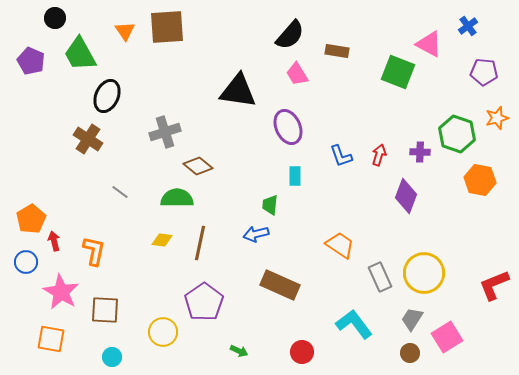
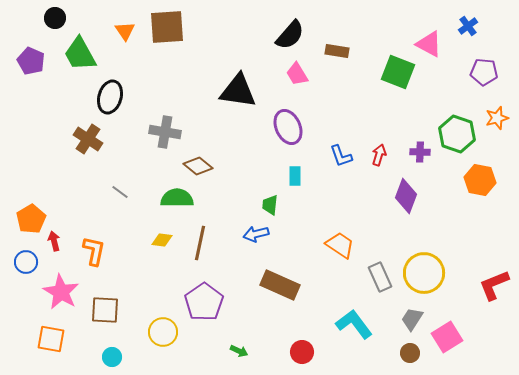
black ellipse at (107, 96): moved 3 px right, 1 px down; rotated 8 degrees counterclockwise
gray cross at (165, 132): rotated 28 degrees clockwise
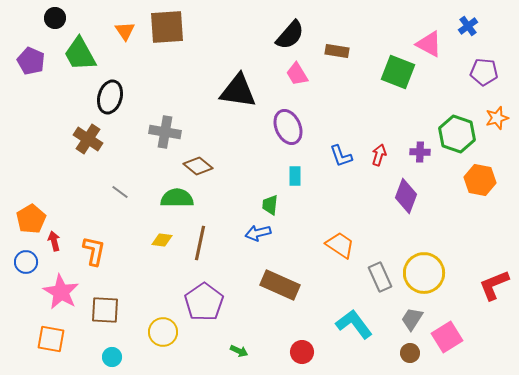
blue arrow at (256, 234): moved 2 px right, 1 px up
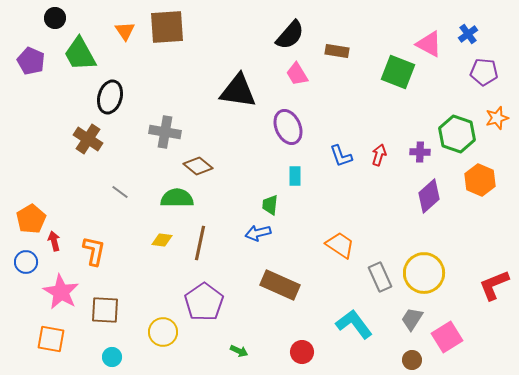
blue cross at (468, 26): moved 8 px down
orange hexagon at (480, 180): rotated 12 degrees clockwise
purple diamond at (406, 196): moved 23 px right; rotated 28 degrees clockwise
brown circle at (410, 353): moved 2 px right, 7 px down
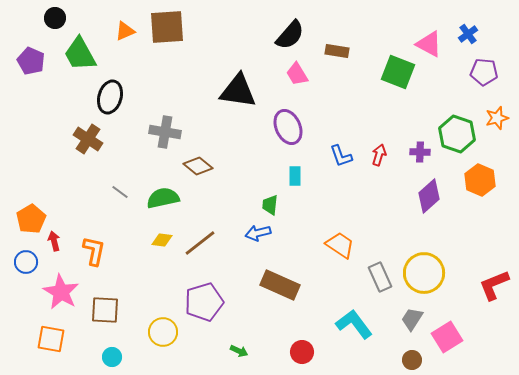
orange triangle at (125, 31): rotated 40 degrees clockwise
green semicircle at (177, 198): moved 14 px left; rotated 12 degrees counterclockwise
brown line at (200, 243): rotated 40 degrees clockwise
purple pentagon at (204, 302): rotated 18 degrees clockwise
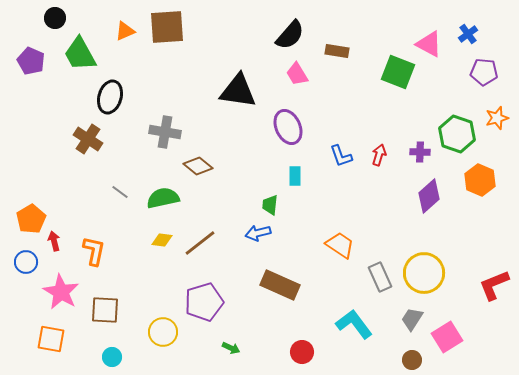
green arrow at (239, 351): moved 8 px left, 3 px up
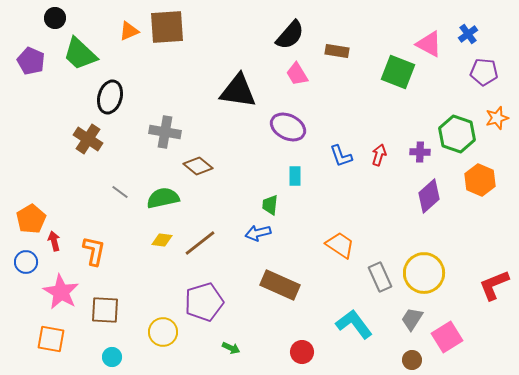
orange triangle at (125, 31): moved 4 px right
green trapezoid at (80, 54): rotated 18 degrees counterclockwise
purple ellipse at (288, 127): rotated 40 degrees counterclockwise
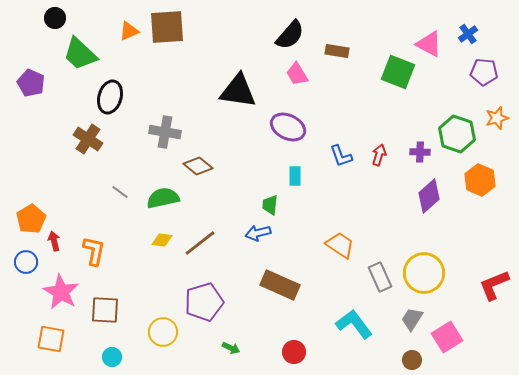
purple pentagon at (31, 61): moved 22 px down
red circle at (302, 352): moved 8 px left
